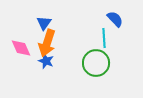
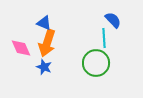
blue semicircle: moved 2 px left, 1 px down
blue triangle: rotated 42 degrees counterclockwise
blue star: moved 2 px left, 6 px down
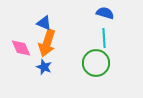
blue semicircle: moved 8 px left, 7 px up; rotated 30 degrees counterclockwise
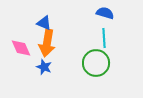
orange arrow: rotated 8 degrees counterclockwise
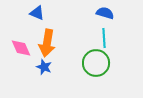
blue triangle: moved 7 px left, 10 px up
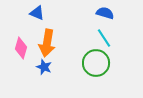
cyan line: rotated 30 degrees counterclockwise
pink diamond: rotated 40 degrees clockwise
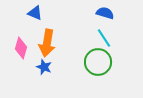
blue triangle: moved 2 px left
green circle: moved 2 px right, 1 px up
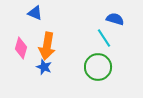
blue semicircle: moved 10 px right, 6 px down
orange arrow: moved 3 px down
green circle: moved 5 px down
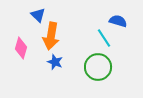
blue triangle: moved 3 px right, 2 px down; rotated 21 degrees clockwise
blue semicircle: moved 3 px right, 2 px down
orange arrow: moved 4 px right, 10 px up
blue star: moved 11 px right, 5 px up
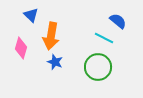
blue triangle: moved 7 px left
blue semicircle: rotated 24 degrees clockwise
cyan line: rotated 30 degrees counterclockwise
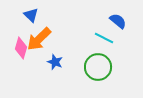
orange arrow: moved 12 px left, 3 px down; rotated 36 degrees clockwise
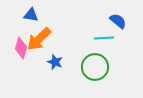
blue triangle: rotated 35 degrees counterclockwise
cyan line: rotated 30 degrees counterclockwise
green circle: moved 3 px left
